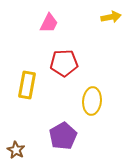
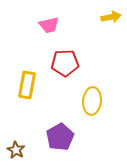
pink trapezoid: moved 2 px down; rotated 50 degrees clockwise
red pentagon: moved 1 px right
purple pentagon: moved 3 px left, 1 px down
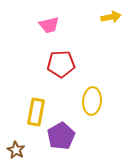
red pentagon: moved 4 px left, 1 px down
yellow rectangle: moved 9 px right, 27 px down
purple pentagon: moved 1 px right, 1 px up
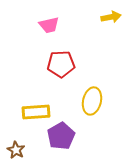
yellow ellipse: rotated 8 degrees clockwise
yellow rectangle: rotated 76 degrees clockwise
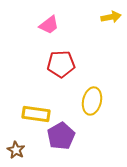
pink trapezoid: rotated 25 degrees counterclockwise
yellow rectangle: moved 2 px down; rotated 12 degrees clockwise
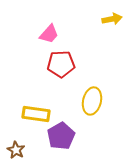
yellow arrow: moved 1 px right, 2 px down
pink trapezoid: moved 9 px down; rotated 10 degrees counterclockwise
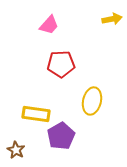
pink trapezoid: moved 9 px up
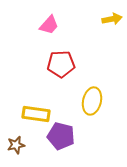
purple pentagon: rotated 28 degrees counterclockwise
brown star: moved 5 px up; rotated 30 degrees clockwise
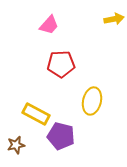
yellow arrow: moved 2 px right
yellow rectangle: rotated 20 degrees clockwise
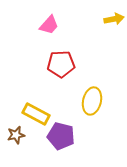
brown star: moved 10 px up
